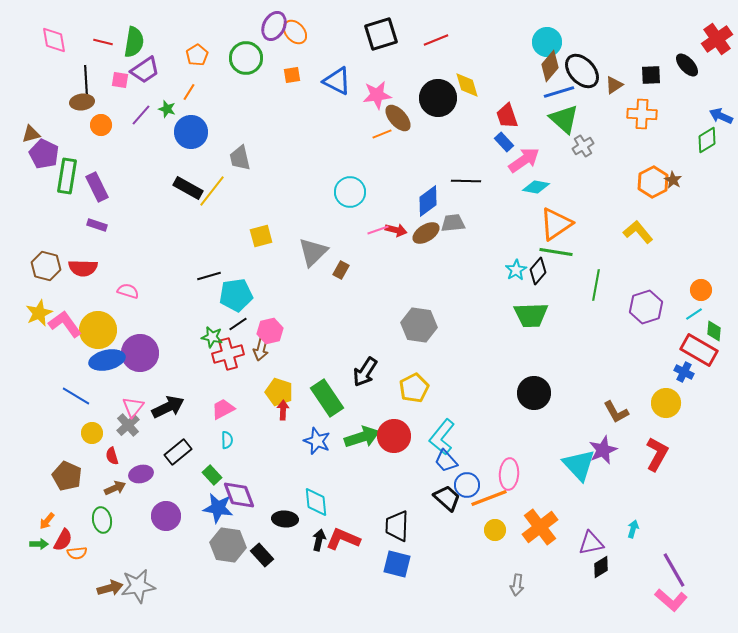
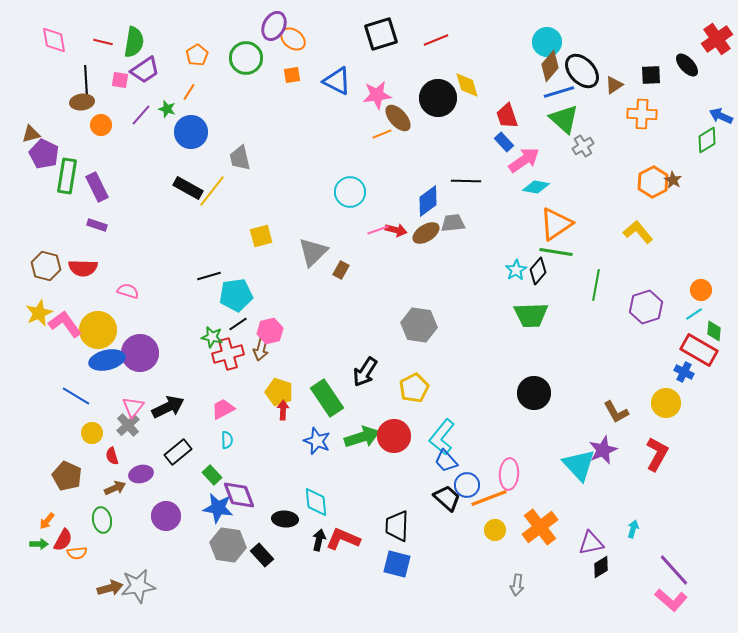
orange ellipse at (295, 32): moved 2 px left, 7 px down; rotated 10 degrees counterclockwise
purple line at (674, 570): rotated 12 degrees counterclockwise
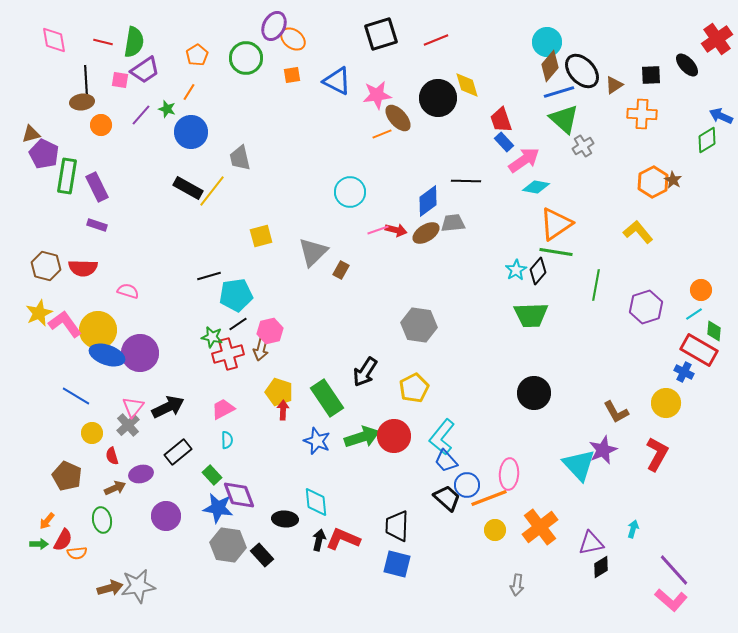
red trapezoid at (507, 116): moved 6 px left, 4 px down
blue ellipse at (107, 360): moved 5 px up; rotated 32 degrees clockwise
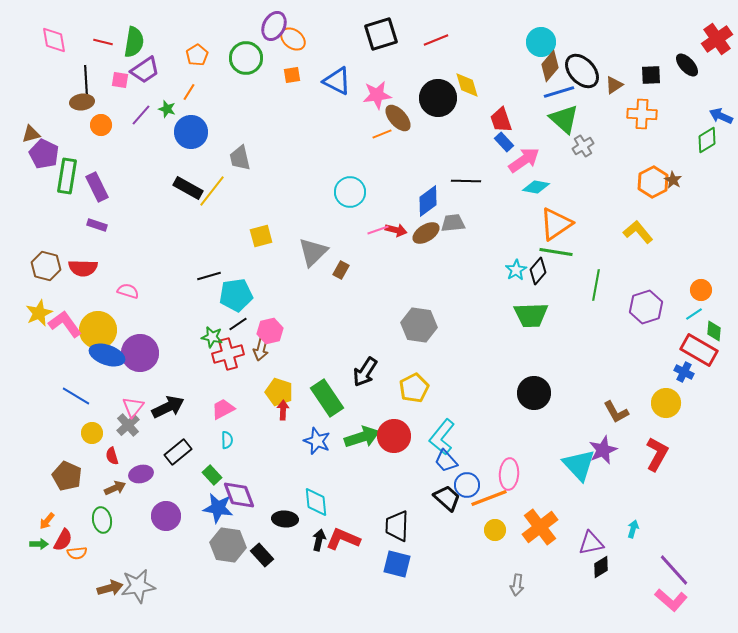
cyan circle at (547, 42): moved 6 px left
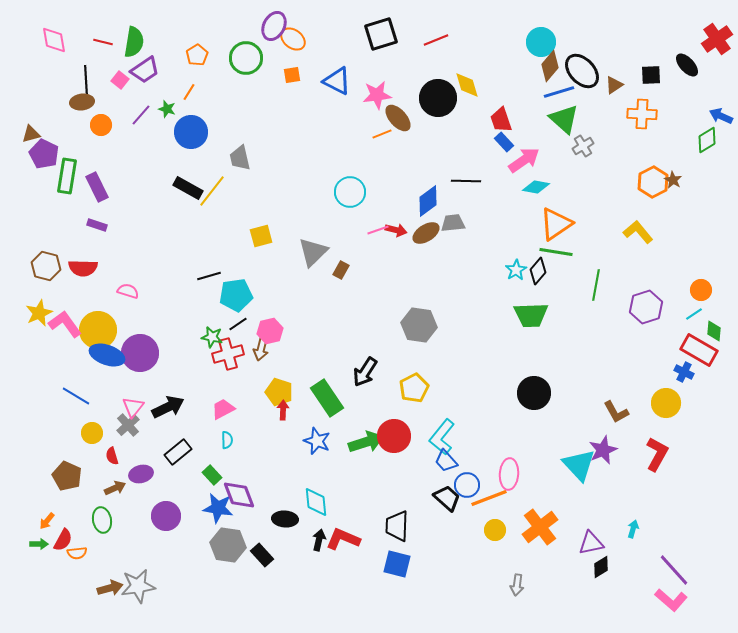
pink square at (120, 80): rotated 30 degrees clockwise
green arrow at (362, 437): moved 4 px right, 5 px down
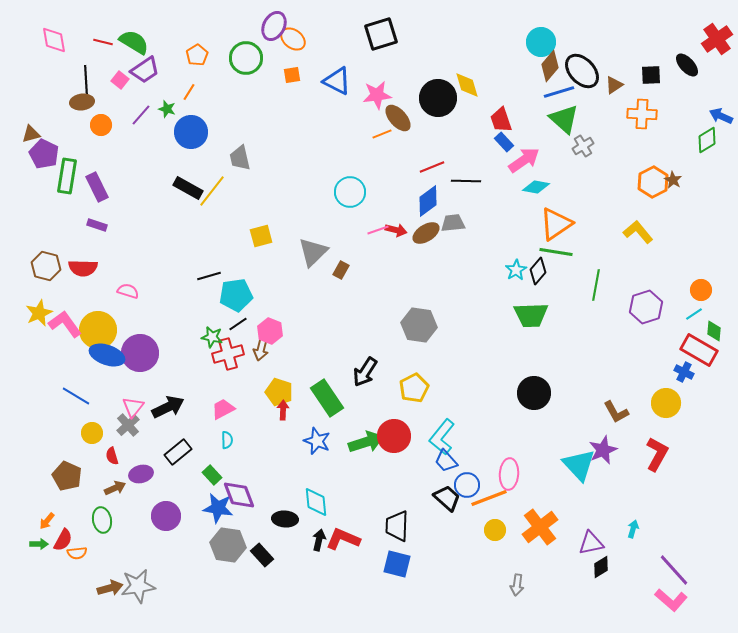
red line at (436, 40): moved 4 px left, 127 px down
green semicircle at (134, 42): rotated 68 degrees counterclockwise
pink hexagon at (270, 331): rotated 25 degrees counterclockwise
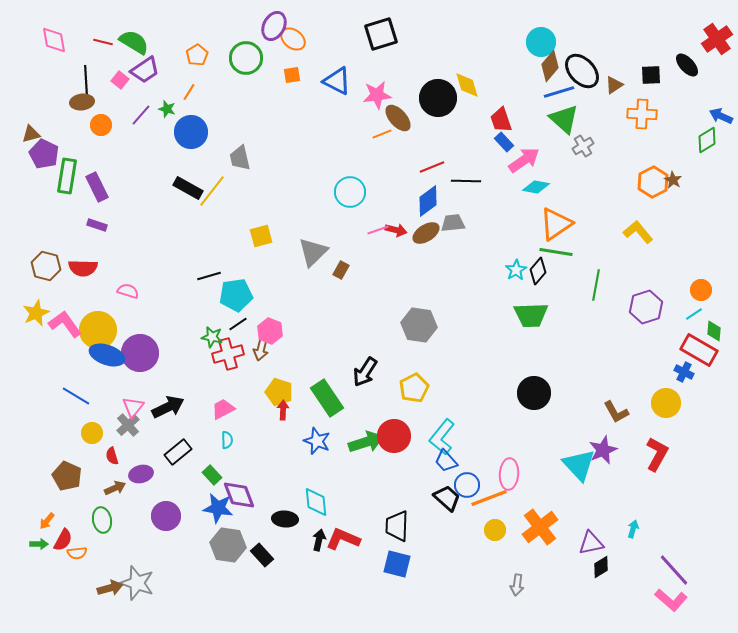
yellow star at (39, 313): moved 3 px left
gray star at (138, 586): moved 1 px left, 3 px up; rotated 28 degrees clockwise
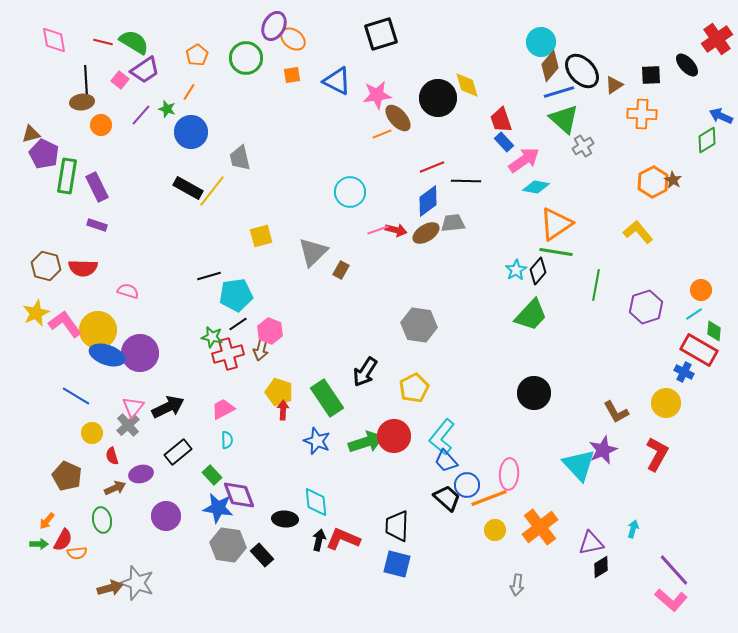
green trapezoid at (531, 315): rotated 45 degrees counterclockwise
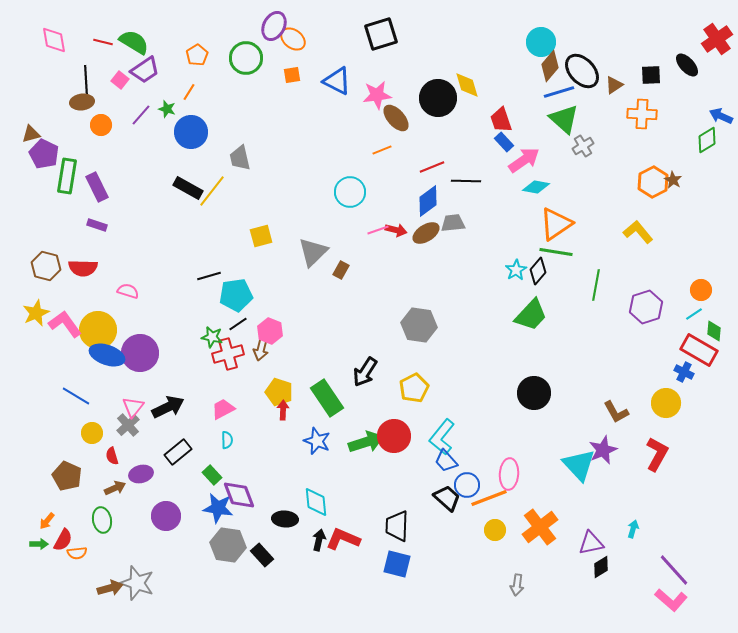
brown ellipse at (398, 118): moved 2 px left
orange line at (382, 134): moved 16 px down
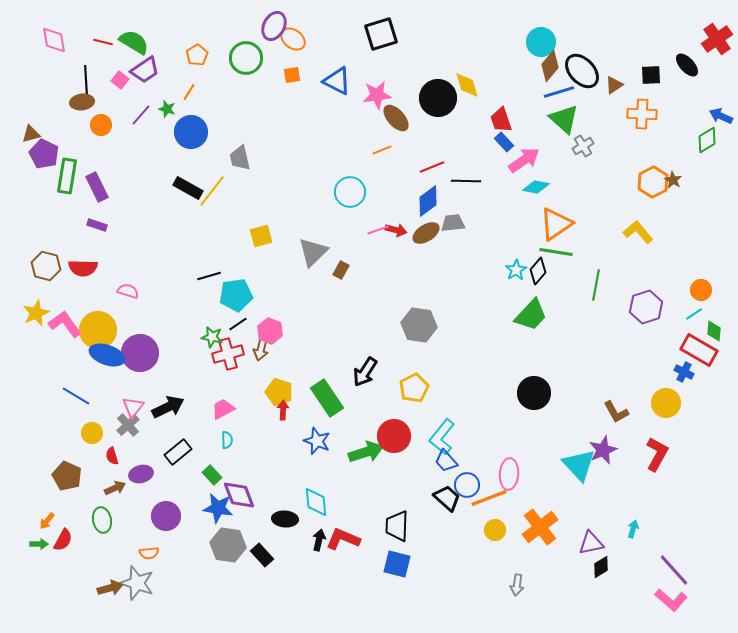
green arrow at (366, 442): moved 10 px down
orange semicircle at (77, 553): moved 72 px right
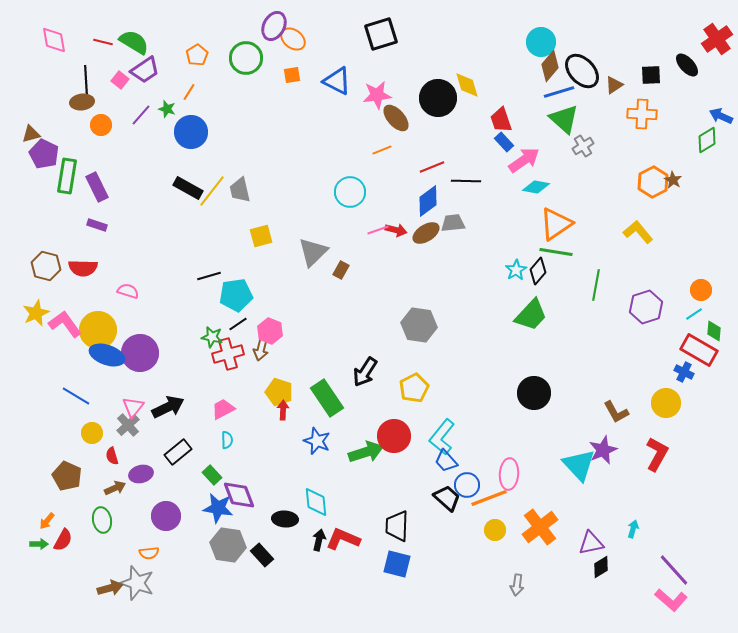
gray trapezoid at (240, 158): moved 32 px down
